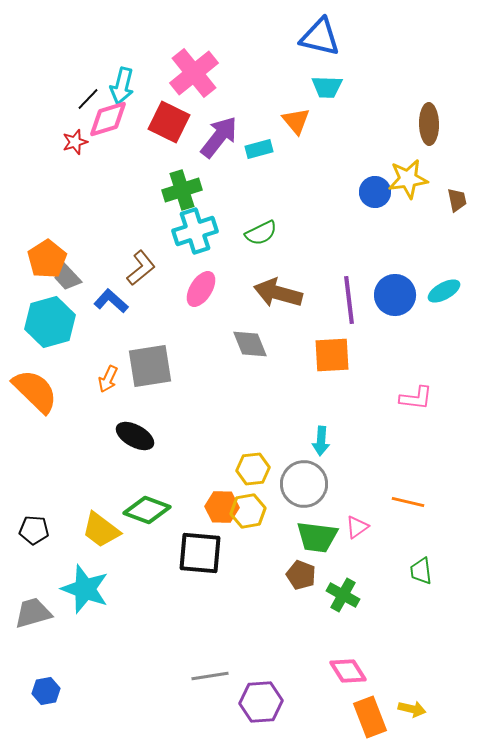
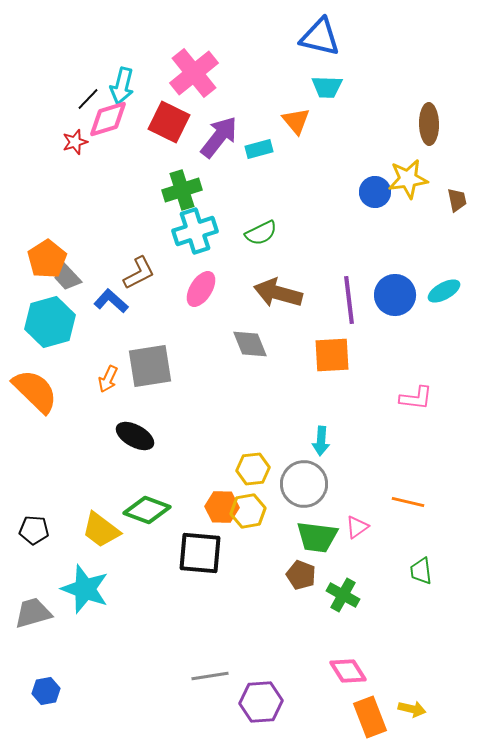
brown L-shape at (141, 268): moved 2 px left, 5 px down; rotated 12 degrees clockwise
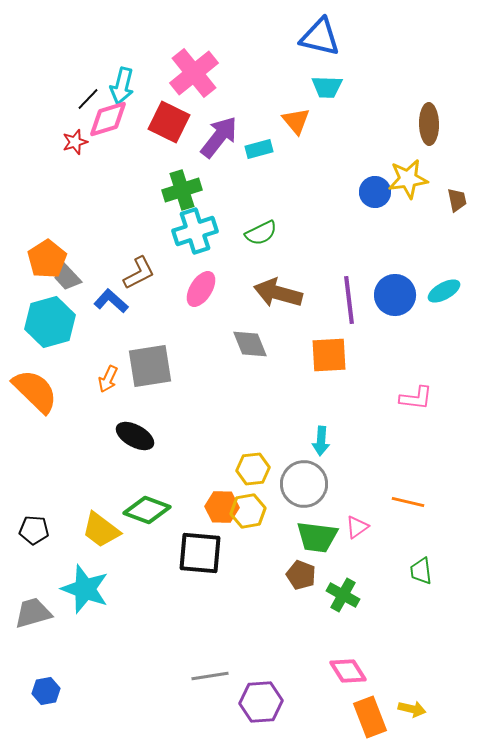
orange square at (332, 355): moved 3 px left
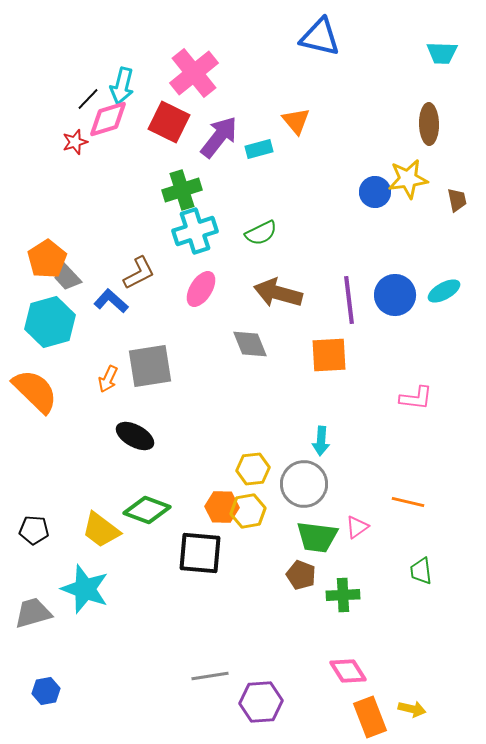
cyan trapezoid at (327, 87): moved 115 px right, 34 px up
green cross at (343, 595): rotated 32 degrees counterclockwise
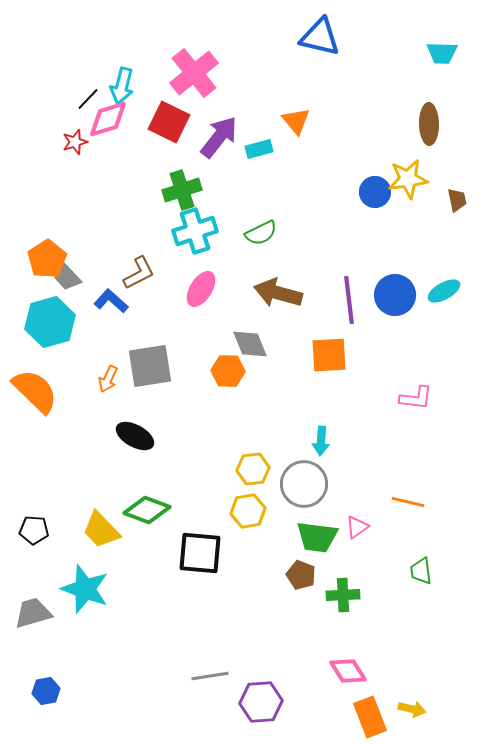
orange hexagon at (222, 507): moved 6 px right, 136 px up
yellow trapezoid at (101, 530): rotated 9 degrees clockwise
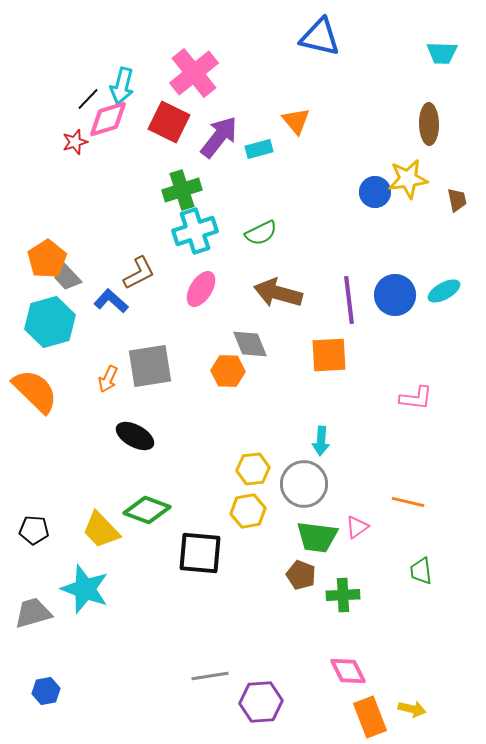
pink diamond at (348, 671): rotated 6 degrees clockwise
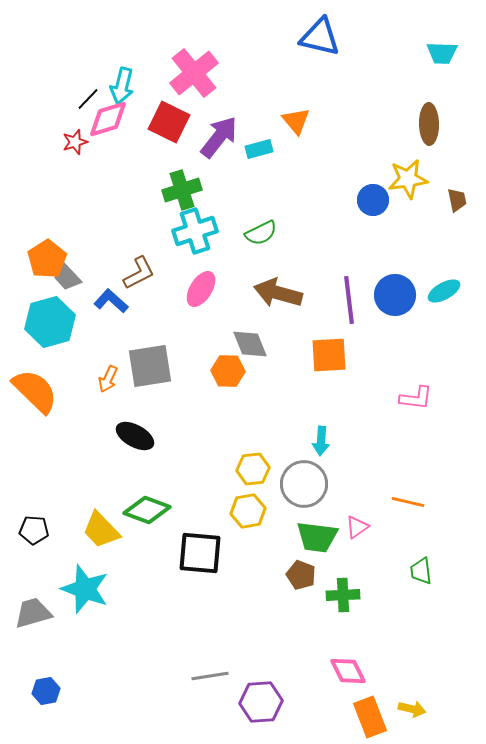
blue circle at (375, 192): moved 2 px left, 8 px down
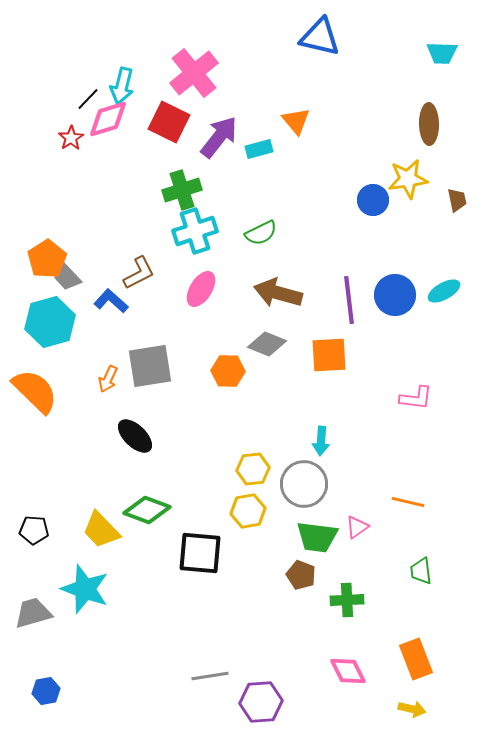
red star at (75, 142): moved 4 px left, 4 px up; rotated 15 degrees counterclockwise
gray diamond at (250, 344): moved 17 px right; rotated 45 degrees counterclockwise
black ellipse at (135, 436): rotated 15 degrees clockwise
green cross at (343, 595): moved 4 px right, 5 px down
orange rectangle at (370, 717): moved 46 px right, 58 px up
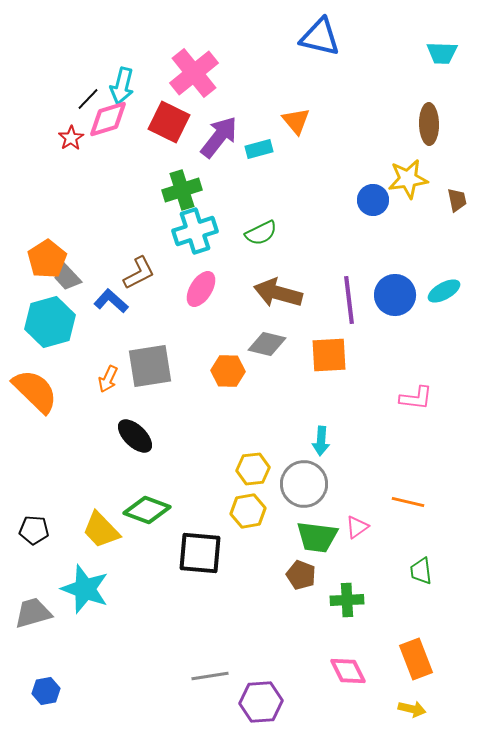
gray diamond at (267, 344): rotated 9 degrees counterclockwise
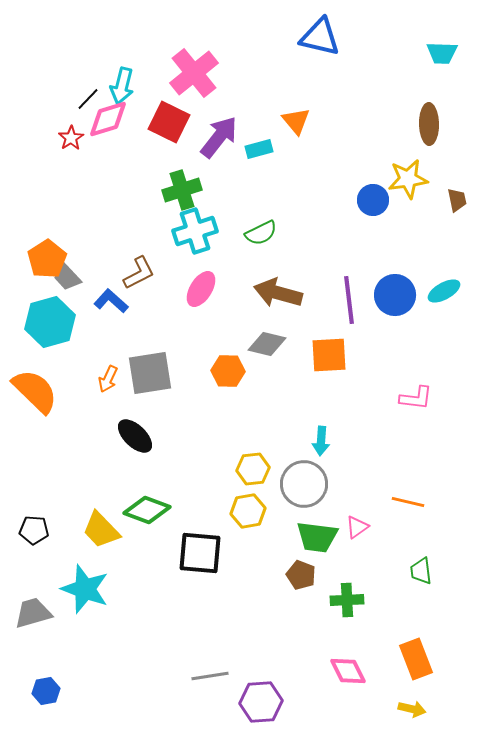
gray square at (150, 366): moved 7 px down
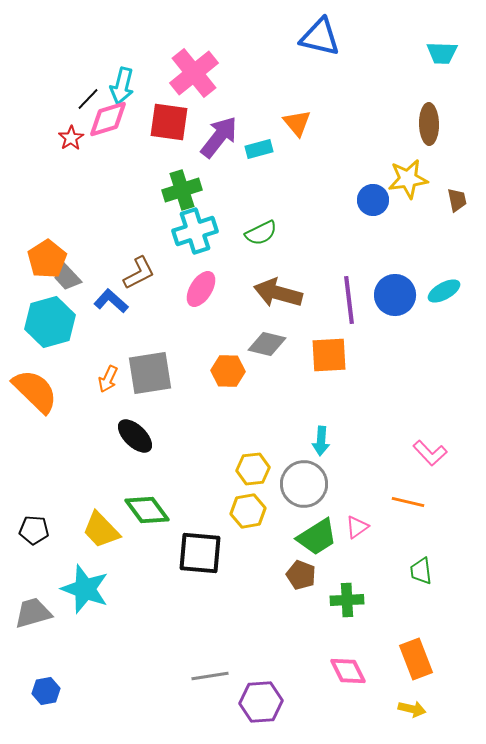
orange triangle at (296, 121): moved 1 px right, 2 px down
red square at (169, 122): rotated 18 degrees counterclockwise
pink L-shape at (416, 398): moved 14 px right, 55 px down; rotated 40 degrees clockwise
green diamond at (147, 510): rotated 33 degrees clockwise
green trapezoid at (317, 537): rotated 39 degrees counterclockwise
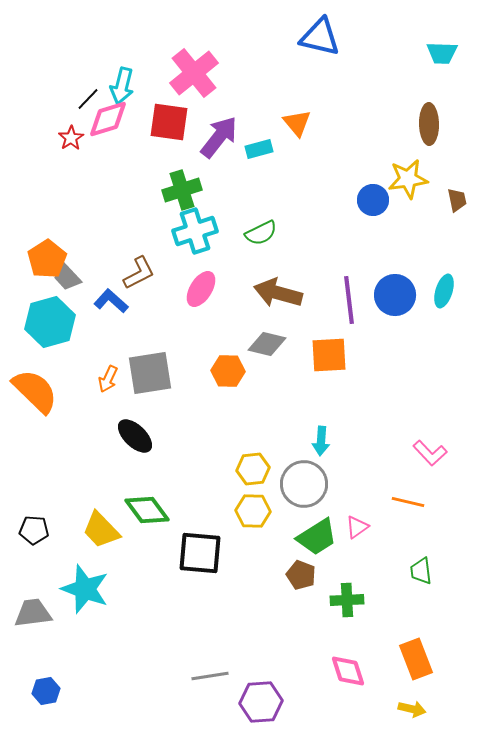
cyan ellipse at (444, 291): rotated 44 degrees counterclockwise
yellow hexagon at (248, 511): moved 5 px right; rotated 12 degrees clockwise
gray trapezoid at (33, 613): rotated 9 degrees clockwise
pink diamond at (348, 671): rotated 9 degrees clockwise
